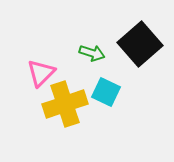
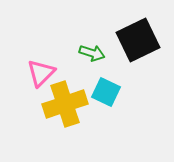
black square: moved 2 px left, 4 px up; rotated 15 degrees clockwise
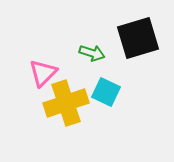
black square: moved 2 px up; rotated 9 degrees clockwise
pink triangle: moved 2 px right
yellow cross: moved 1 px right, 1 px up
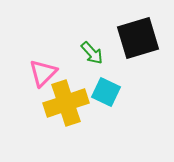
green arrow: rotated 30 degrees clockwise
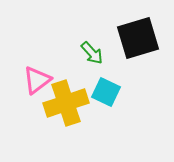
pink triangle: moved 6 px left, 7 px down; rotated 8 degrees clockwise
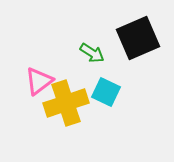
black square: rotated 6 degrees counterclockwise
green arrow: rotated 15 degrees counterclockwise
pink triangle: moved 2 px right, 1 px down
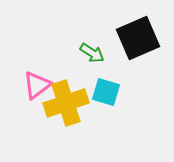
pink triangle: moved 2 px left, 4 px down
cyan square: rotated 8 degrees counterclockwise
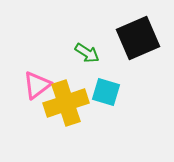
green arrow: moved 5 px left
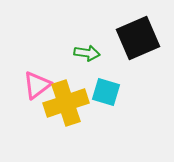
green arrow: rotated 25 degrees counterclockwise
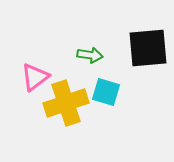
black square: moved 10 px right, 10 px down; rotated 18 degrees clockwise
green arrow: moved 3 px right, 2 px down
pink triangle: moved 2 px left, 8 px up
